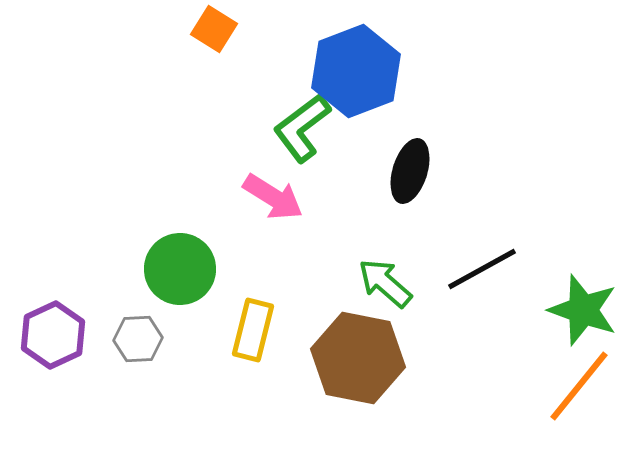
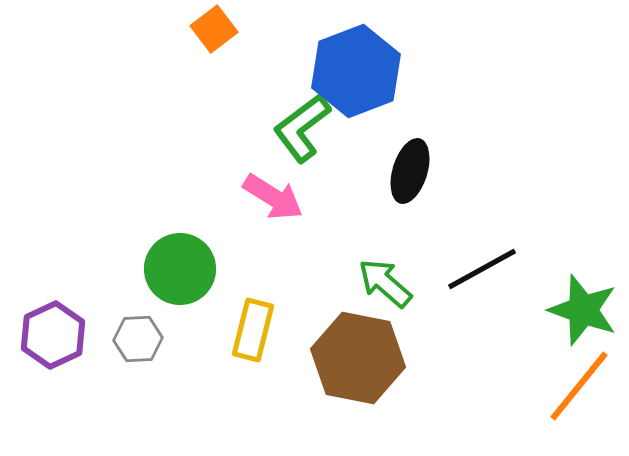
orange square: rotated 21 degrees clockwise
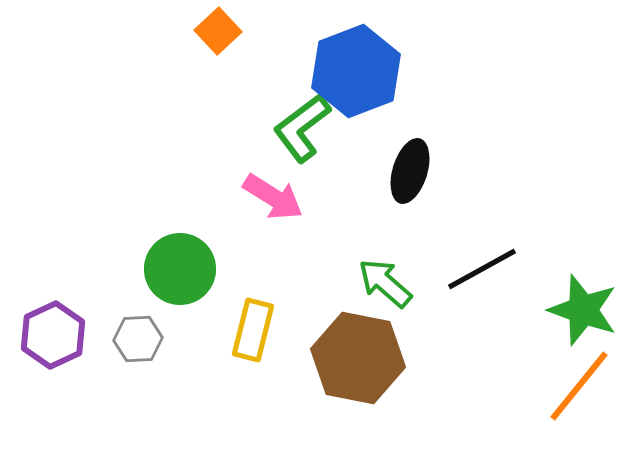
orange square: moved 4 px right, 2 px down; rotated 6 degrees counterclockwise
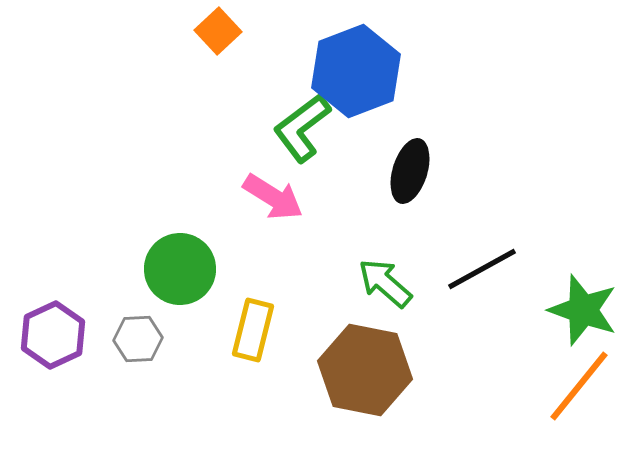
brown hexagon: moved 7 px right, 12 px down
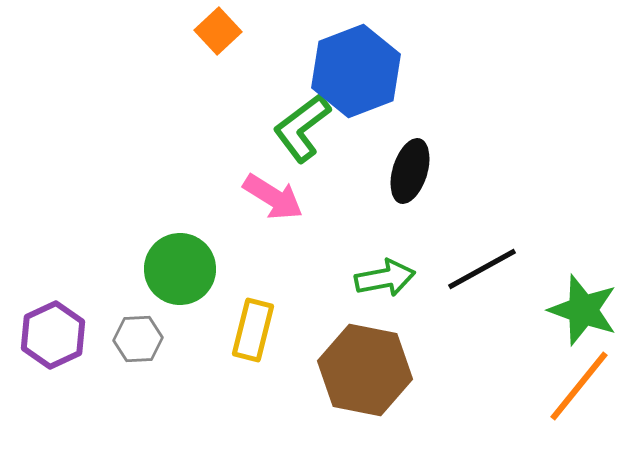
green arrow: moved 5 px up; rotated 128 degrees clockwise
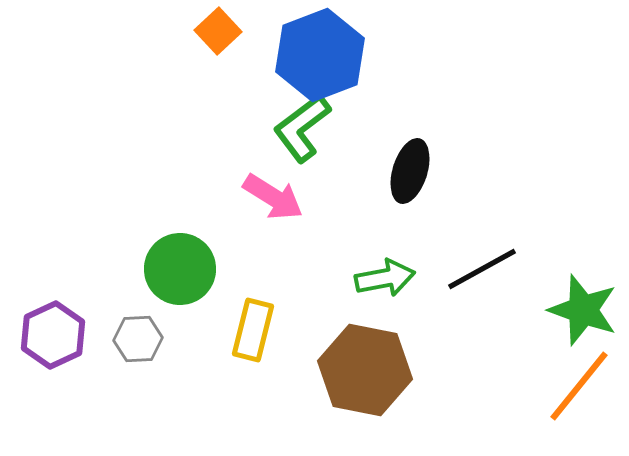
blue hexagon: moved 36 px left, 16 px up
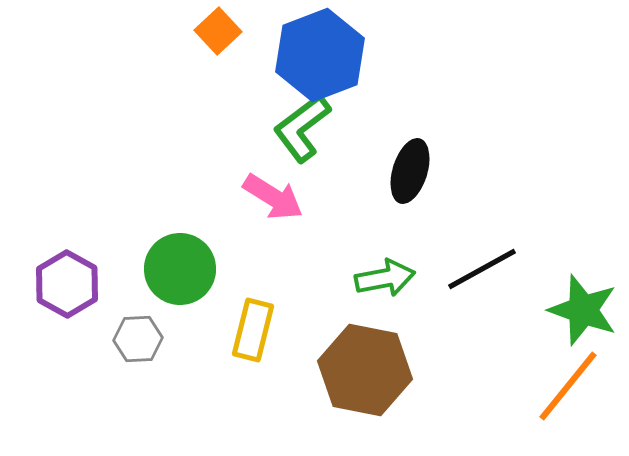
purple hexagon: moved 14 px right, 51 px up; rotated 6 degrees counterclockwise
orange line: moved 11 px left
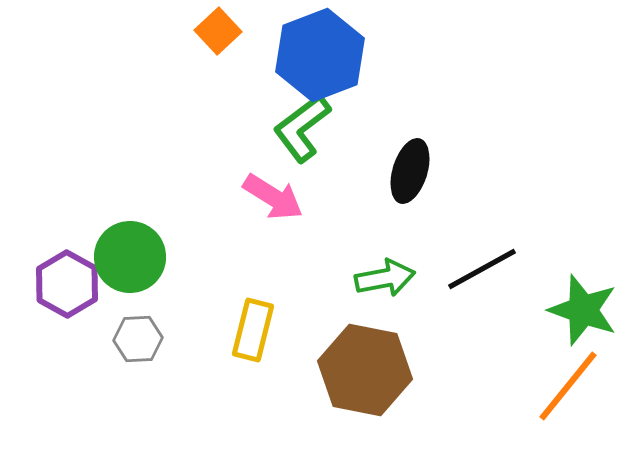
green circle: moved 50 px left, 12 px up
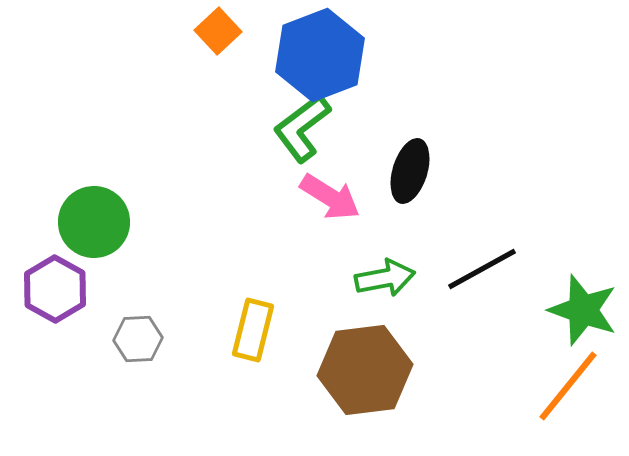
pink arrow: moved 57 px right
green circle: moved 36 px left, 35 px up
purple hexagon: moved 12 px left, 5 px down
brown hexagon: rotated 18 degrees counterclockwise
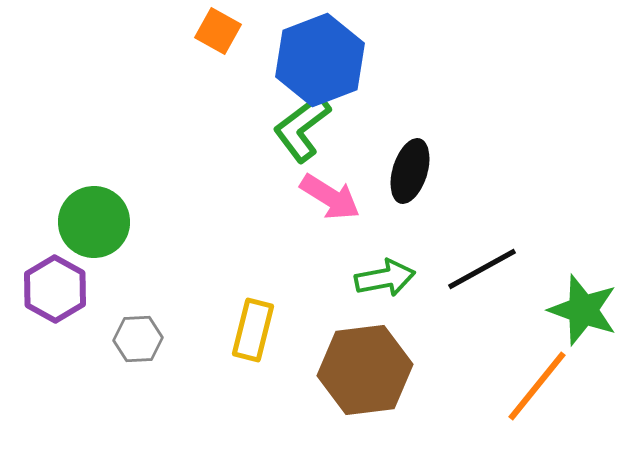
orange square: rotated 18 degrees counterclockwise
blue hexagon: moved 5 px down
orange line: moved 31 px left
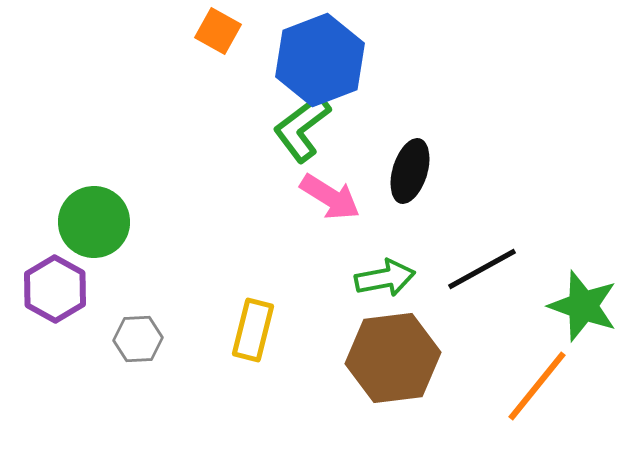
green star: moved 4 px up
brown hexagon: moved 28 px right, 12 px up
